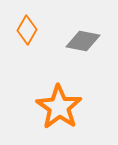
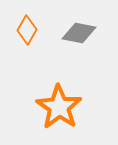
gray diamond: moved 4 px left, 8 px up
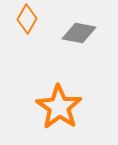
orange diamond: moved 11 px up
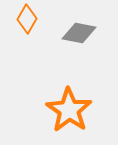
orange star: moved 10 px right, 3 px down
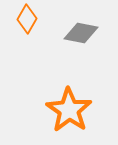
gray diamond: moved 2 px right
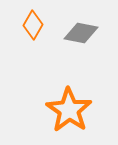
orange diamond: moved 6 px right, 6 px down
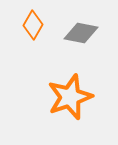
orange star: moved 1 px right, 13 px up; rotated 18 degrees clockwise
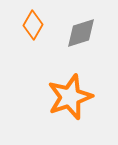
gray diamond: rotated 28 degrees counterclockwise
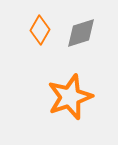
orange diamond: moved 7 px right, 5 px down
